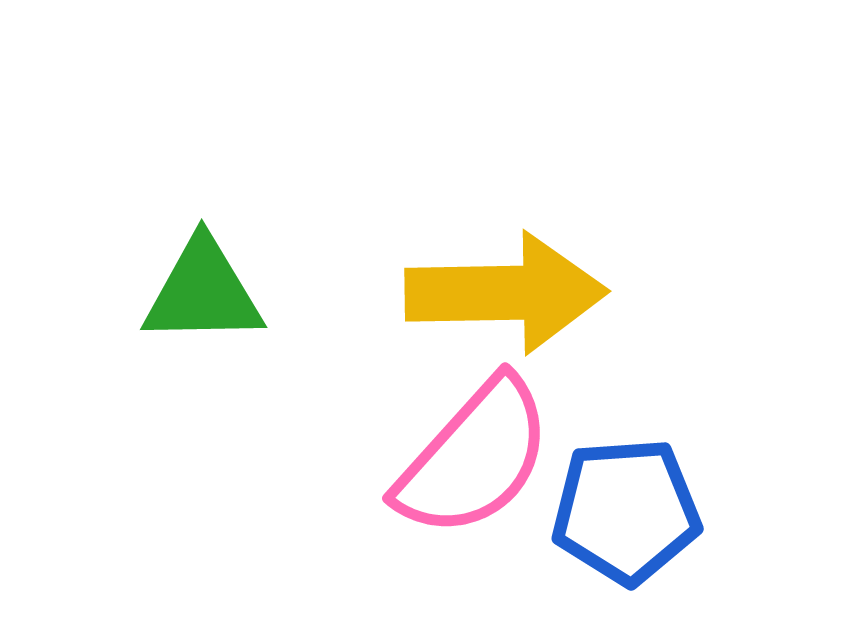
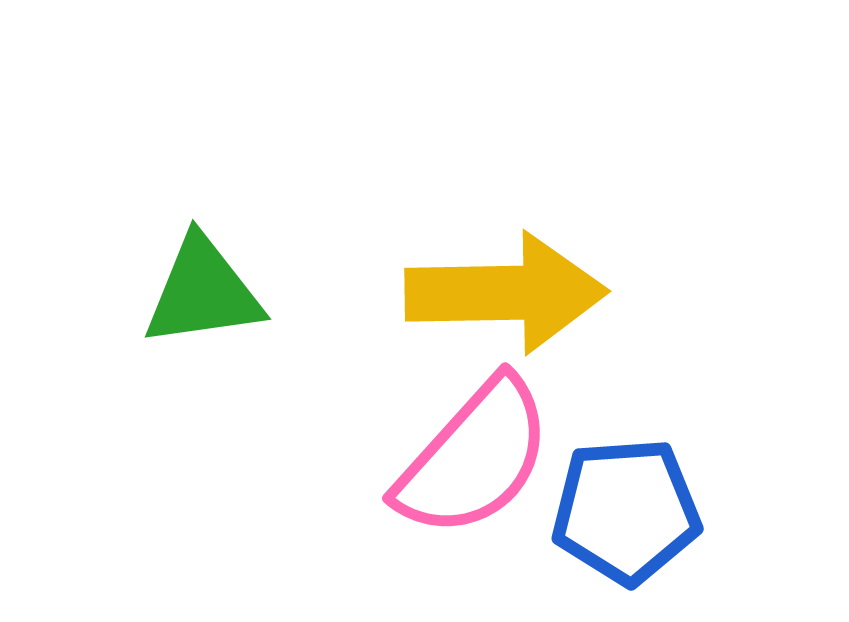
green triangle: rotated 7 degrees counterclockwise
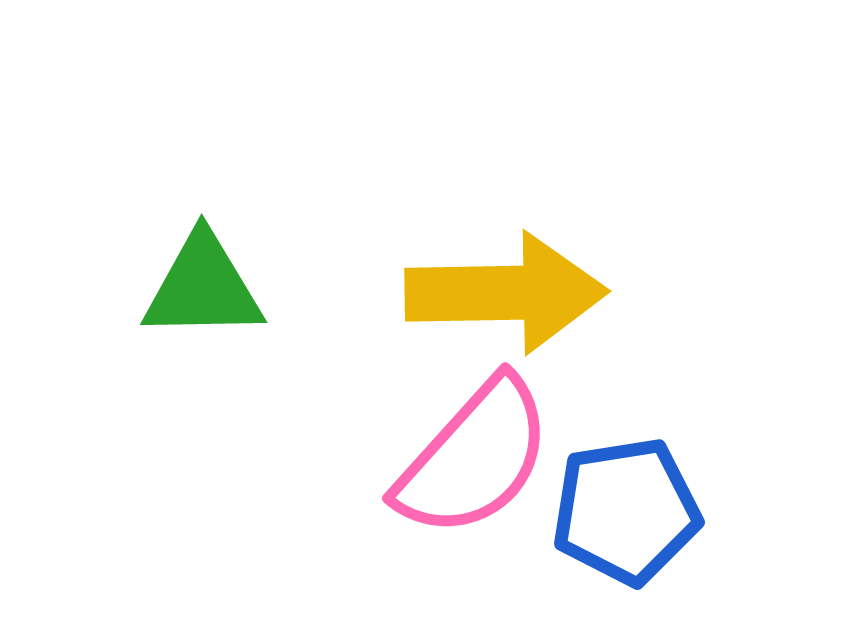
green triangle: moved 5 px up; rotated 7 degrees clockwise
blue pentagon: rotated 5 degrees counterclockwise
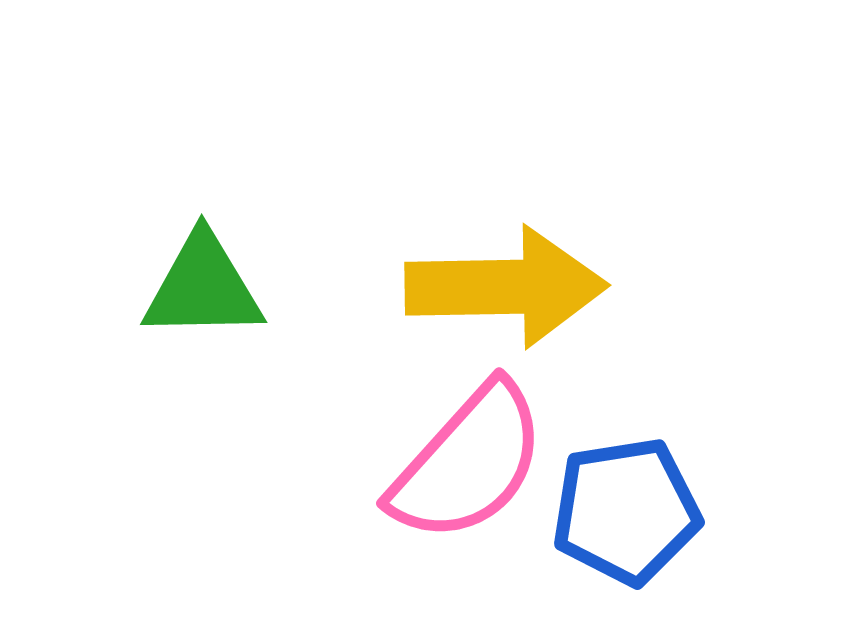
yellow arrow: moved 6 px up
pink semicircle: moved 6 px left, 5 px down
